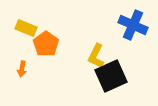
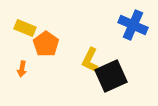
yellow rectangle: moved 1 px left
yellow L-shape: moved 6 px left, 4 px down
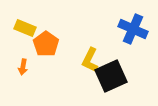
blue cross: moved 4 px down
orange arrow: moved 1 px right, 2 px up
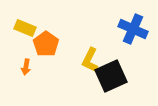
orange arrow: moved 3 px right
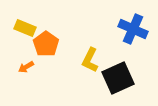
orange arrow: rotated 49 degrees clockwise
black square: moved 7 px right, 2 px down
